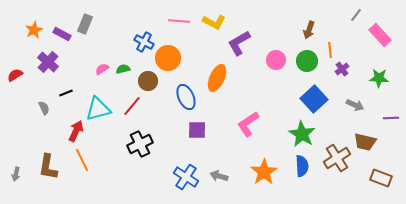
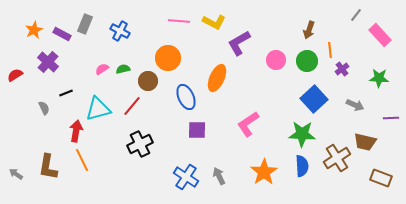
blue cross at (144, 42): moved 24 px left, 11 px up
red arrow at (76, 131): rotated 15 degrees counterclockwise
green star at (302, 134): rotated 28 degrees counterclockwise
gray arrow at (16, 174): rotated 112 degrees clockwise
gray arrow at (219, 176): rotated 48 degrees clockwise
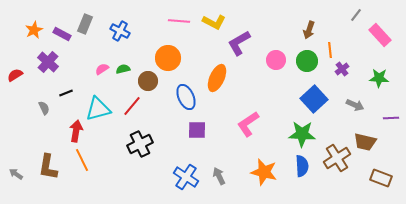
orange star at (264, 172): rotated 24 degrees counterclockwise
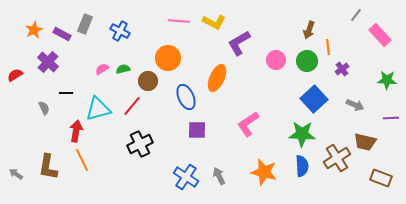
orange line at (330, 50): moved 2 px left, 3 px up
green star at (379, 78): moved 8 px right, 2 px down
black line at (66, 93): rotated 24 degrees clockwise
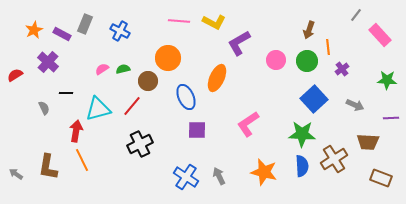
brown trapezoid at (365, 142): moved 3 px right; rotated 10 degrees counterclockwise
brown cross at (337, 158): moved 3 px left, 1 px down
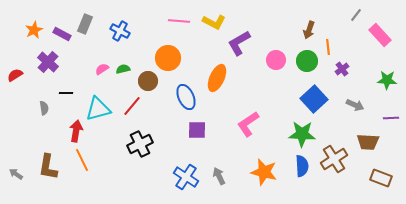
gray semicircle at (44, 108): rotated 16 degrees clockwise
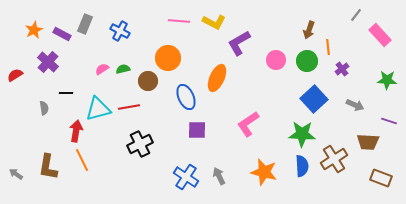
red line at (132, 106): moved 3 px left, 1 px down; rotated 40 degrees clockwise
purple line at (391, 118): moved 2 px left, 3 px down; rotated 21 degrees clockwise
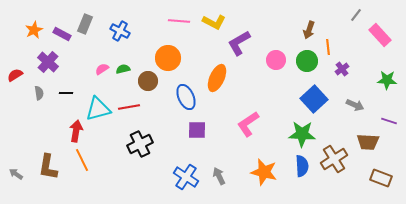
gray semicircle at (44, 108): moved 5 px left, 15 px up
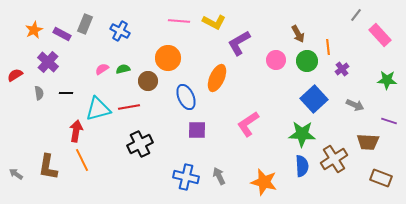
brown arrow at (309, 30): moved 11 px left, 4 px down; rotated 48 degrees counterclockwise
orange star at (264, 172): moved 10 px down
blue cross at (186, 177): rotated 20 degrees counterclockwise
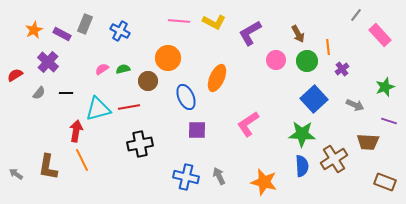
purple L-shape at (239, 43): moved 11 px right, 10 px up
green star at (387, 80): moved 2 px left, 7 px down; rotated 24 degrees counterclockwise
gray semicircle at (39, 93): rotated 48 degrees clockwise
black cross at (140, 144): rotated 15 degrees clockwise
brown rectangle at (381, 178): moved 4 px right, 4 px down
